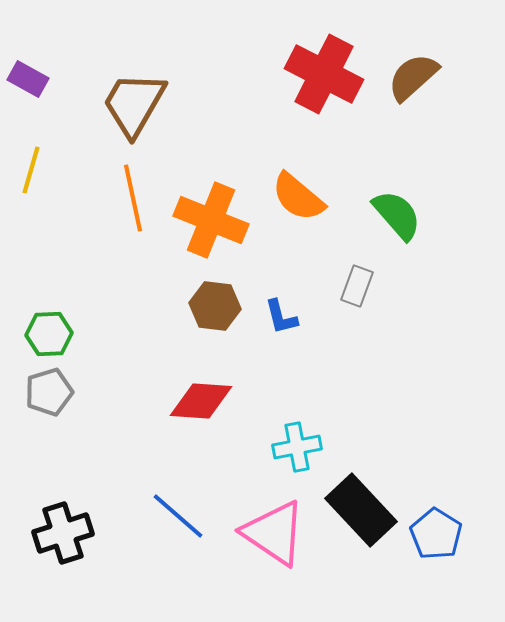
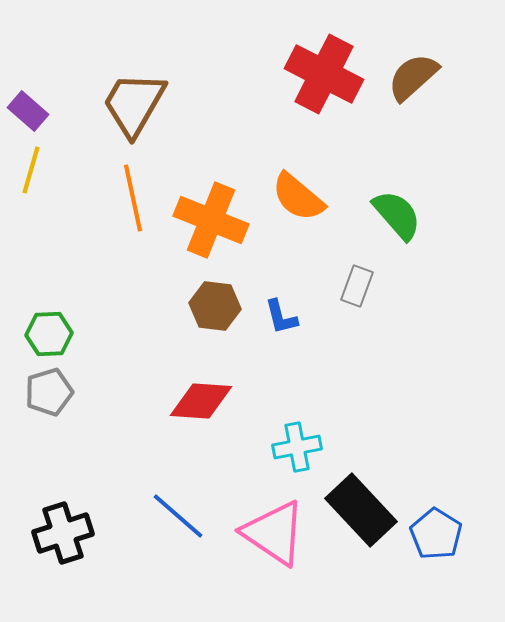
purple rectangle: moved 32 px down; rotated 12 degrees clockwise
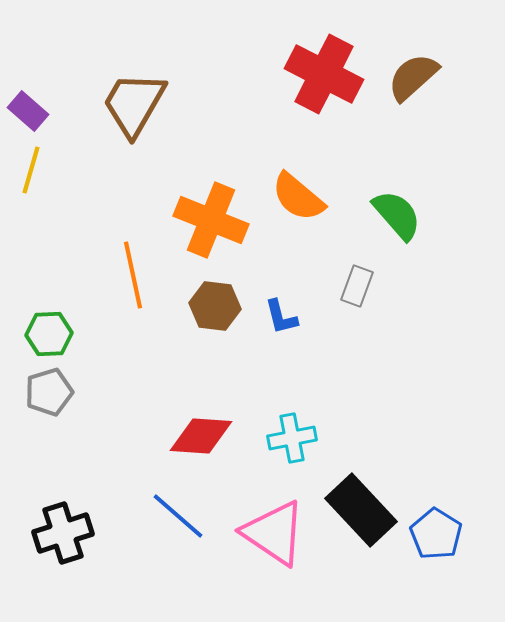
orange line: moved 77 px down
red diamond: moved 35 px down
cyan cross: moved 5 px left, 9 px up
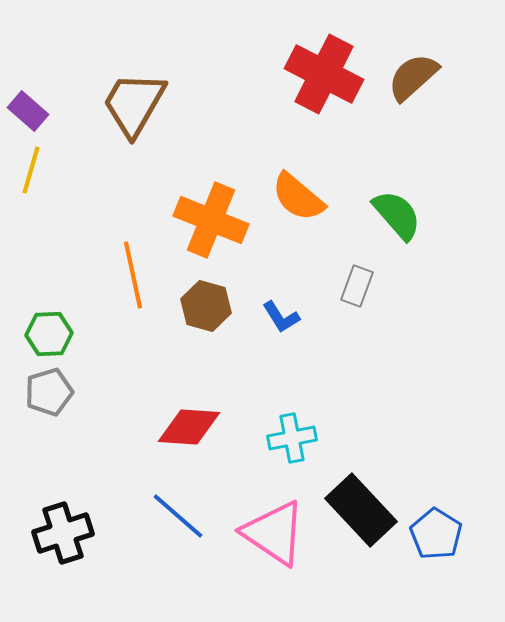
brown hexagon: moved 9 px left; rotated 9 degrees clockwise
blue L-shape: rotated 18 degrees counterclockwise
red diamond: moved 12 px left, 9 px up
